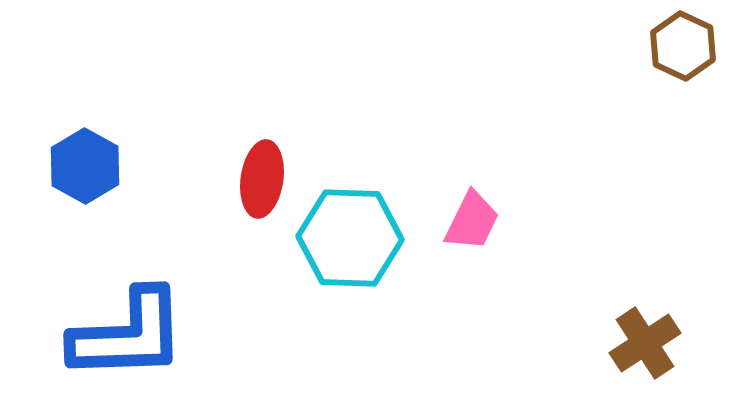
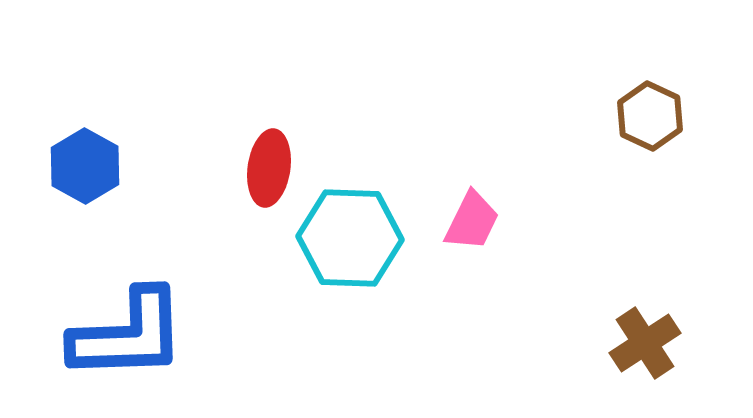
brown hexagon: moved 33 px left, 70 px down
red ellipse: moved 7 px right, 11 px up
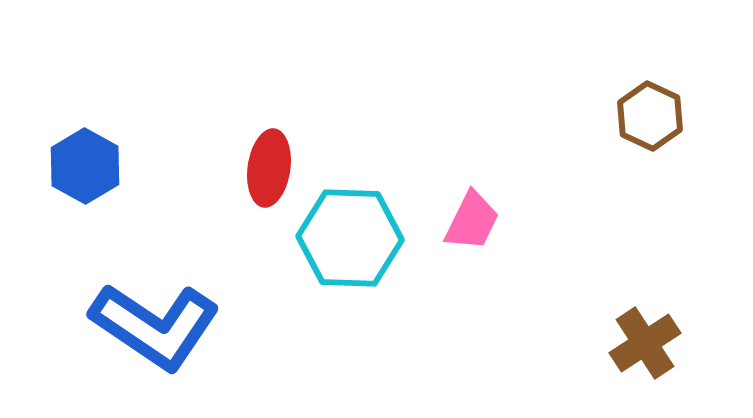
blue L-shape: moved 27 px right, 9 px up; rotated 36 degrees clockwise
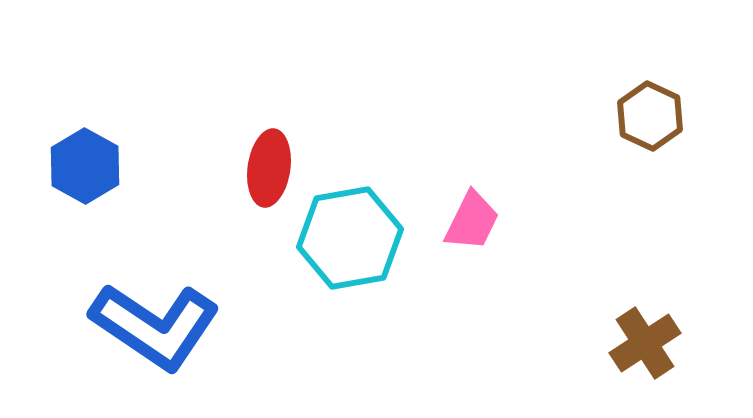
cyan hexagon: rotated 12 degrees counterclockwise
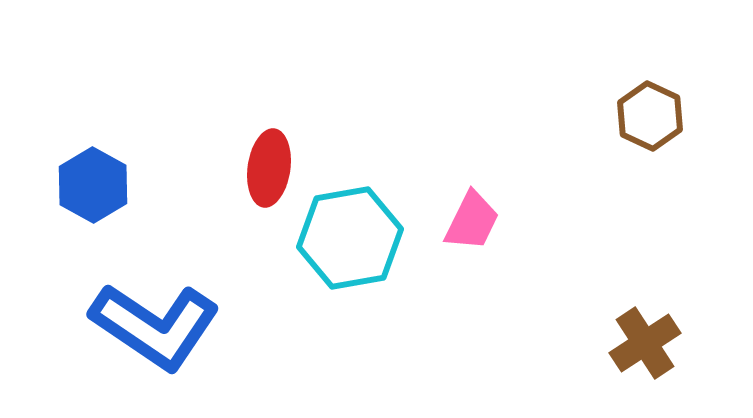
blue hexagon: moved 8 px right, 19 px down
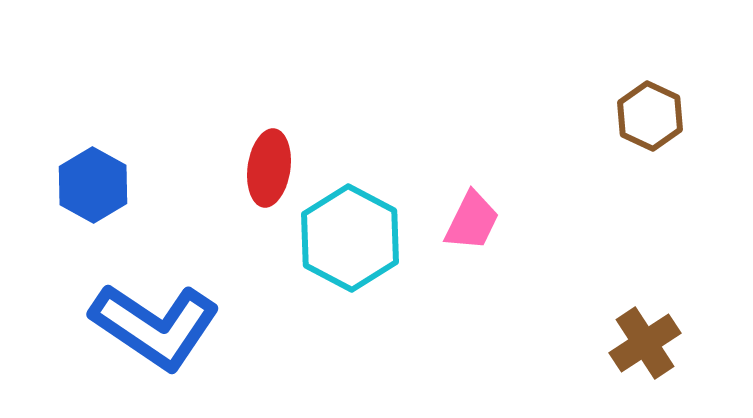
cyan hexagon: rotated 22 degrees counterclockwise
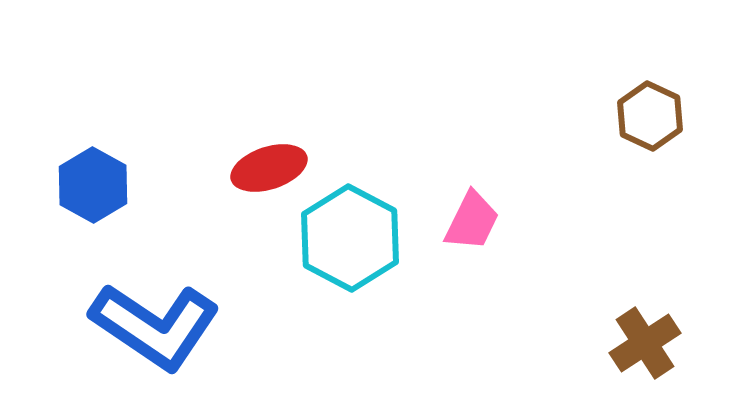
red ellipse: rotated 64 degrees clockwise
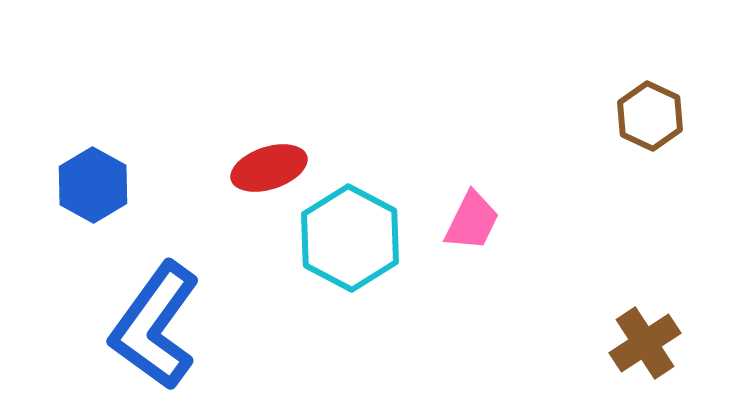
blue L-shape: rotated 92 degrees clockwise
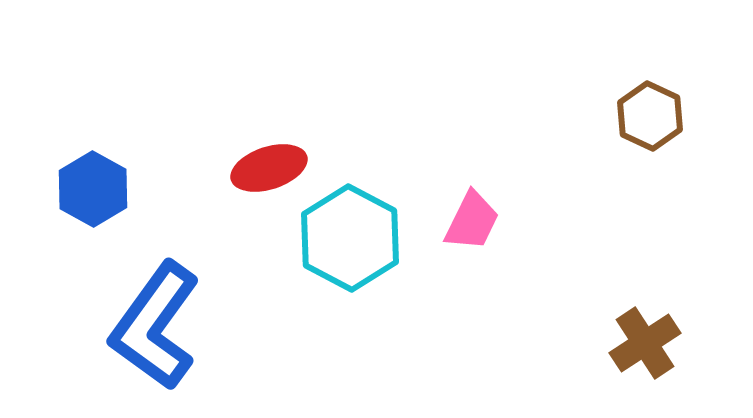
blue hexagon: moved 4 px down
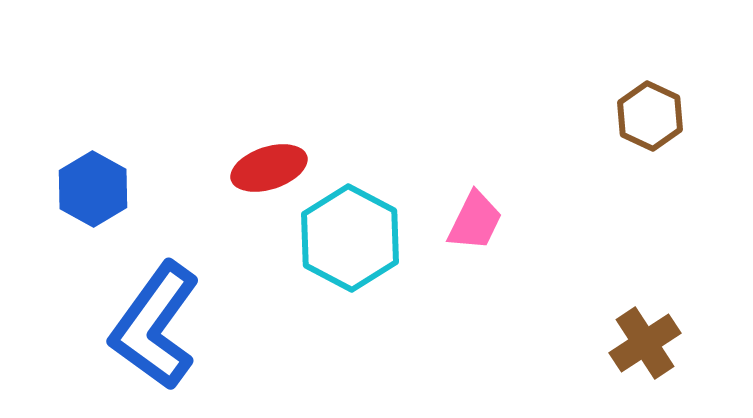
pink trapezoid: moved 3 px right
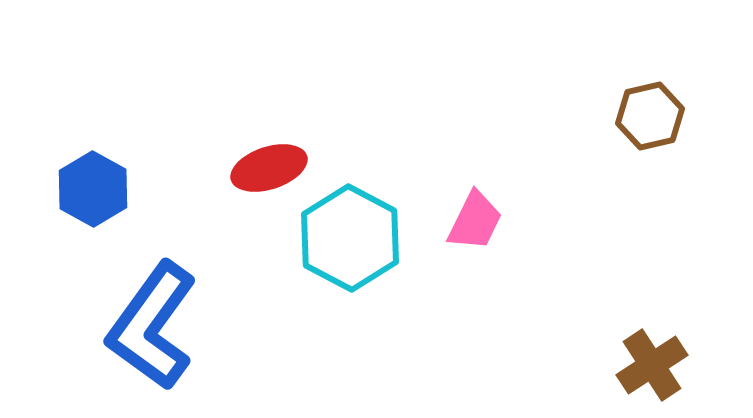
brown hexagon: rotated 22 degrees clockwise
blue L-shape: moved 3 px left
brown cross: moved 7 px right, 22 px down
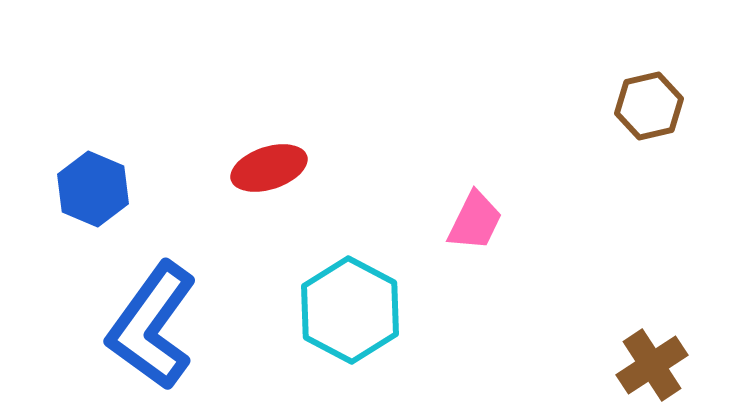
brown hexagon: moved 1 px left, 10 px up
blue hexagon: rotated 6 degrees counterclockwise
cyan hexagon: moved 72 px down
